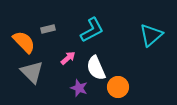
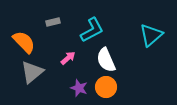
gray rectangle: moved 5 px right, 7 px up
white semicircle: moved 10 px right, 8 px up
gray triangle: rotated 35 degrees clockwise
orange circle: moved 12 px left
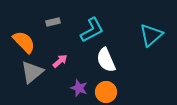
pink arrow: moved 8 px left, 3 px down
orange circle: moved 5 px down
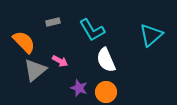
cyan L-shape: rotated 88 degrees clockwise
pink arrow: rotated 70 degrees clockwise
gray triangle: moved 3 px right, 2 px up
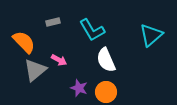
pink arrow: moved 1 px left, 1 px up
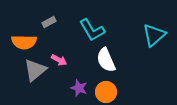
gray rectangle: moved 4 px left; rotated 16 degrees counterclockwise
cyan triangle: moved 3 px right
orange semicircle: rotated 135 degrees clockwise
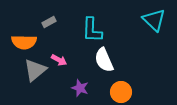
cyan L-shape: rotated 32 degrees clockwise
cyan triangle: moved 15 px up; rotated 35 degrees counterclockwise
white semicircle: moved 2 px left
purple star: moved 1 px right
orange circle: moved 15 px right
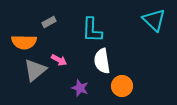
white semicircle: moved 2 px left, 1 px down; rotated 15 degrees clockwise
orange circle: moved 1 px right, 6 px up
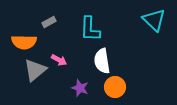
cyan L-shape: moved 2 px left, 1 px up
orange circle: moved 7 px left, 1 px down
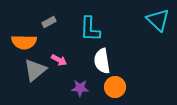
cyan triangle: moved 4 px right
purple star: rotated 18 degrees counterclockwise
